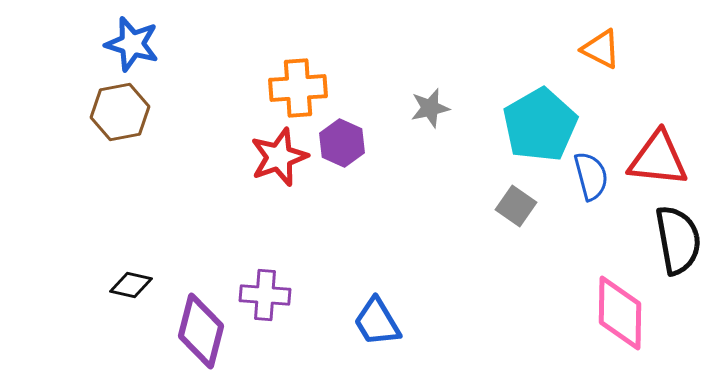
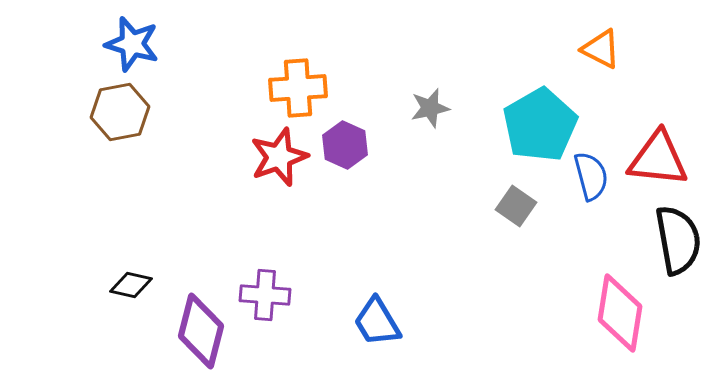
purple hexagon: moved 3 px right, 2 px down
pink diamond: rotated 8 degrees clockwise
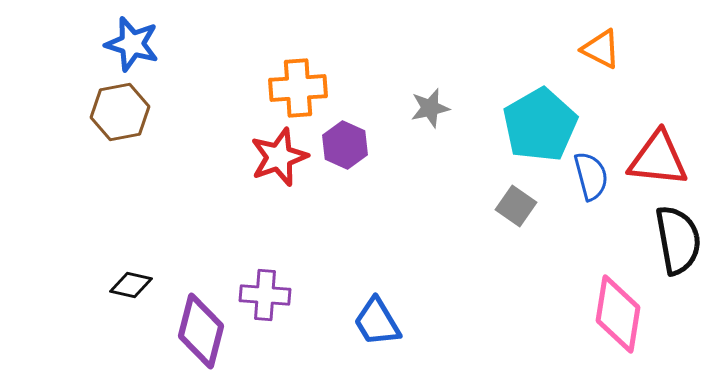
pink diamond: moved 2 px left, 1 px down
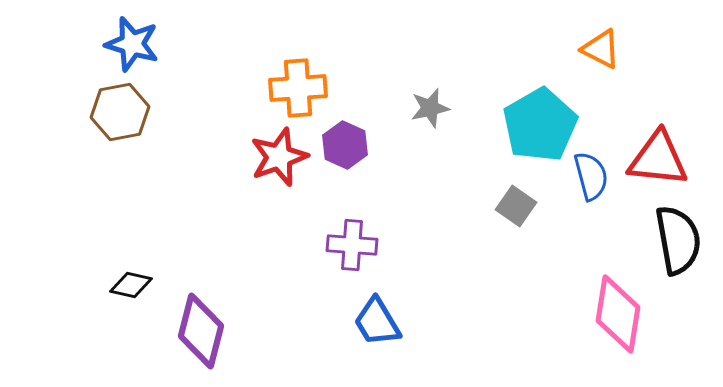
purple cross: moved 87 px right, 50 px up
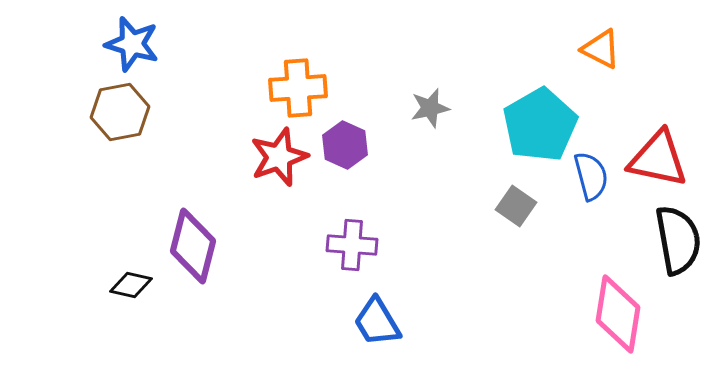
red triangle: rotated 6 degrees clockwise
purple diamond: moved 8 px left, 85 px up
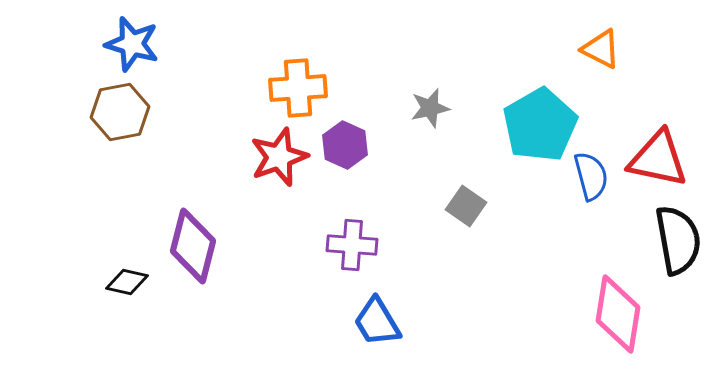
gray square: moved 50 px left
black diamond: moved 4 px left, 3 px up
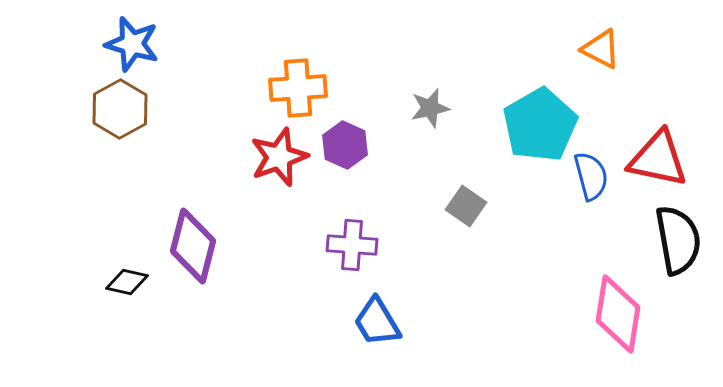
brown hexagon: moved 3 px up; rotated 18 degrees counterclockwise
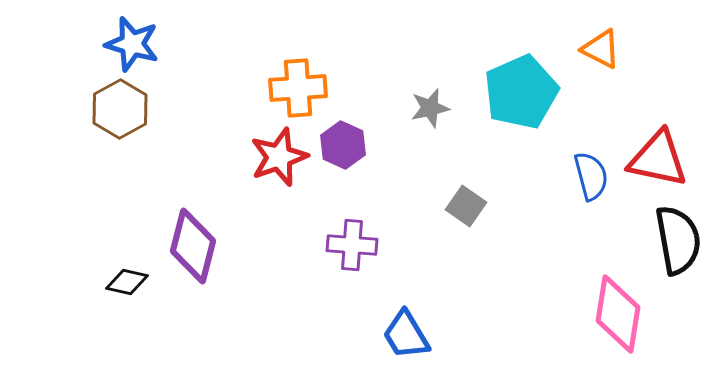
cyan pentagon: moved 19 px left, 33 px up; rotated 6 degrees clockwise
purple hexagon: moved 2 px left
blue trapezoid: moved 29 px right, 13 px down
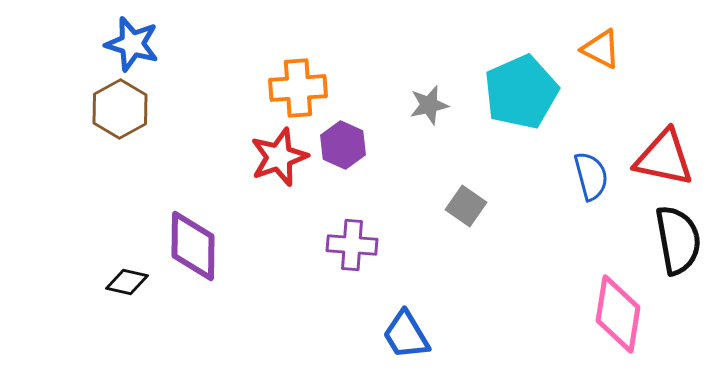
gray star: moved 1 px left, 3 px up
red triangle: moved 6 px right, 1 px up
purple diamond: rotated 14 degrees counterclockwise
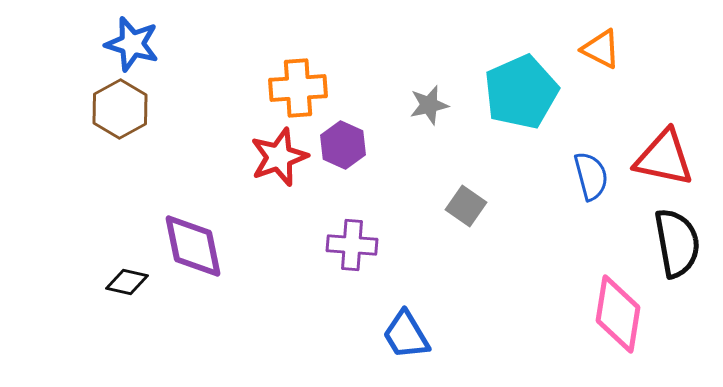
black semicircle: moved 1 px left, 3 px down
purple diamond: rotated 12 degrees counterclockwise
